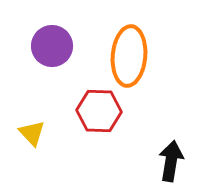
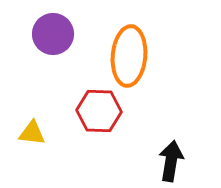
purple circle: moved 1 px right, 12 px up
yellow triangle: rotated 40 degrees counterclockwise
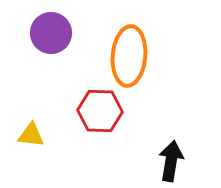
purple circle: moved 2 px left, 1 px up
red hexagon: moved 1 px right
yellow triangle: moved 1 px left, 2 px down
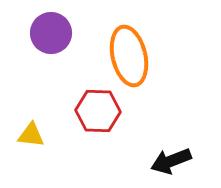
orange ellipse: rotated 18 degrees counterclockwise
red hexagon: moved 2 px left
black arrow: rotated 120 degrees counterclockwise
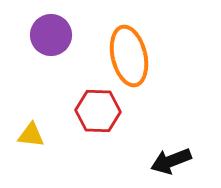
purple circle: moved 2 px down
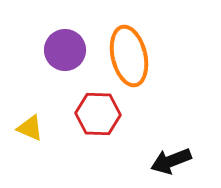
purple circle: moved 14 px right, 15 px down
red hexagon: moved 3 px down
yellow triangle: moved 1 px left, 7 px up; rotated 16 degrees clockwise
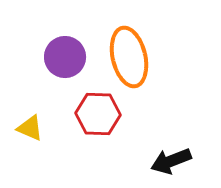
purple circle: moved 7 px down
orange ellipse: moved 1 px down
